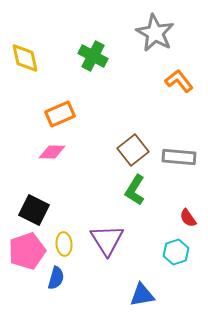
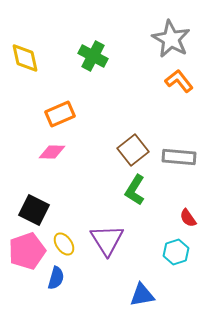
gray star: moved 16 px right, 6 px down
yellow ellipse: rotated 30 degrees counterclockwise
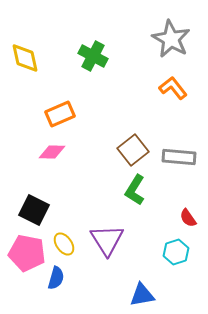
orange L-shape: moved 6 px left, 7 px down
pink pentagon: moved 2 px down; rotated 30 degrees clockwise
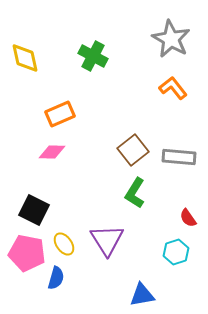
green L-shape: moved 3 px down
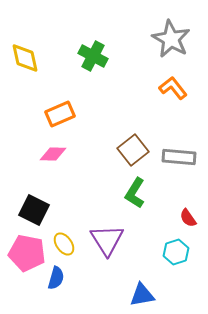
pink diamond: moved 1 px right, 2 px down
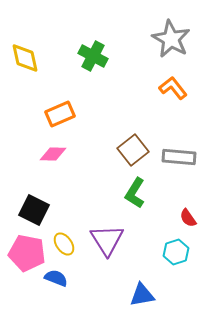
blue semicircle: rotated 85 degrees counterclockwise
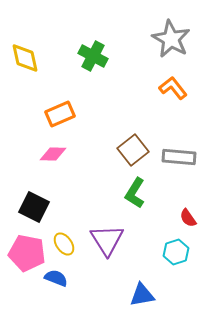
black square: moved 3 px up
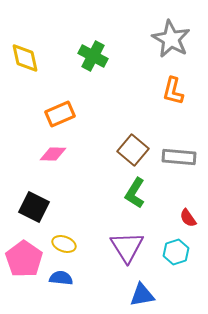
orange L-shape: moved 3 px down; rotated 128 degrees counterclockwise
brown square: rotated 12 degrees counterclockwise
purple triangle: moved 20 px right, 7 px down
yellow ellipse: rotated 35 degrees counterclockwise
pink pentagon: moved 3 px left, 6 px down; rotated 24 degrees clockwise
blue semicircle: moved 5 px right; rotated 15 degrees counterclockwise
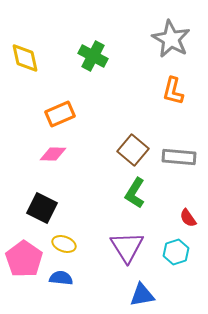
black square: moved 8 px right, 1 px down
